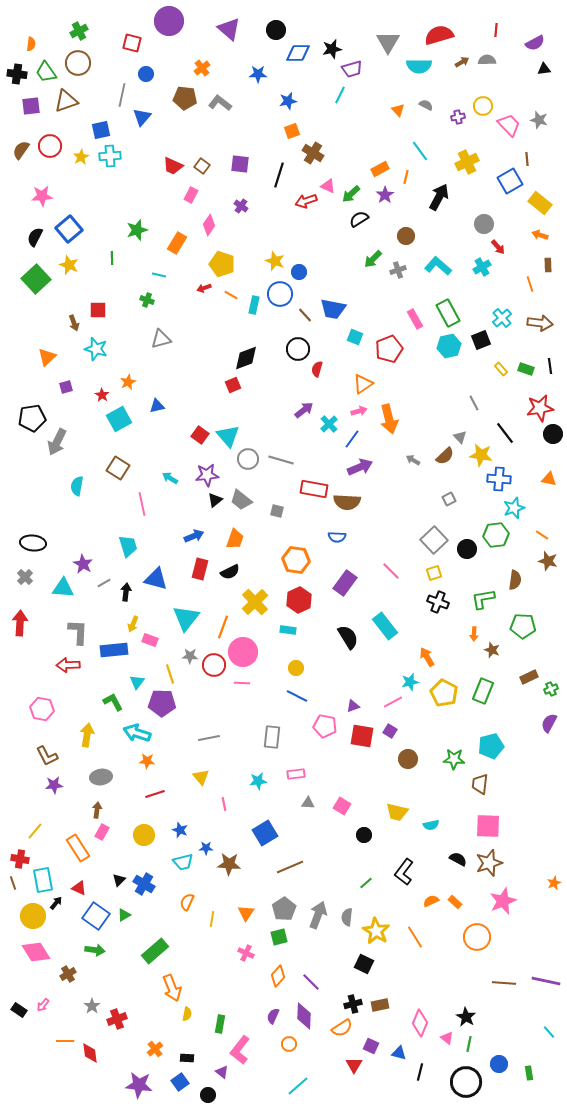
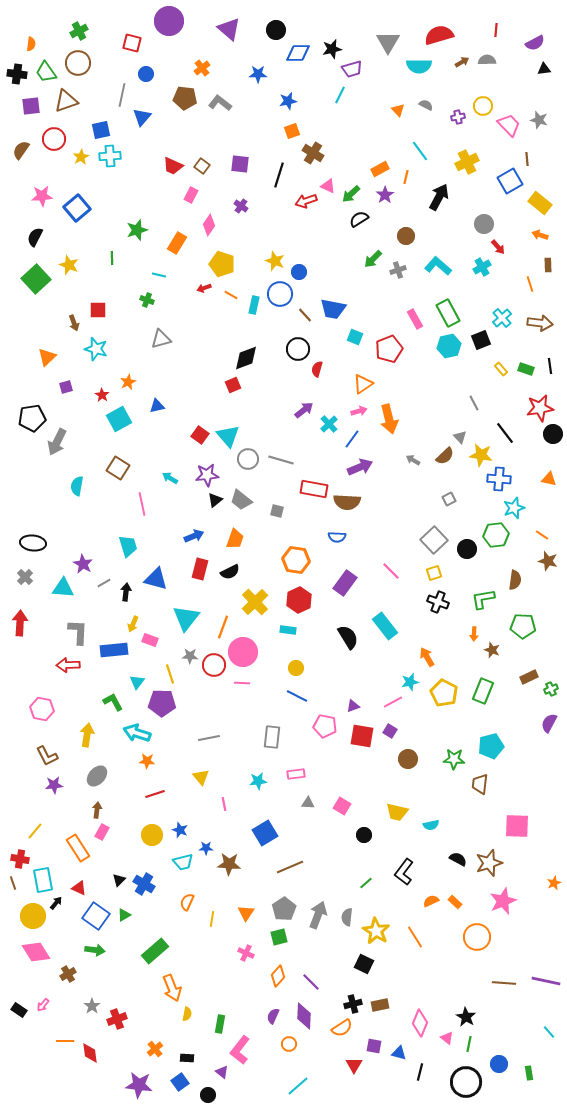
red circle at (50, 146): moved 4 px right, 7 px up
blue square at (69, 229): moved 8 px right, 21 px up
gray ellipse at (101, 777): moved 4 px left, 1 px up; rotated 40 degrees counterclockwise
pink square at (488, 826): moved 29 px right
yellow circle at (144, 835): moved 8 px right
purple square at (371, 1046): moved 3 px right; rotated 14 degrees counterclockwise
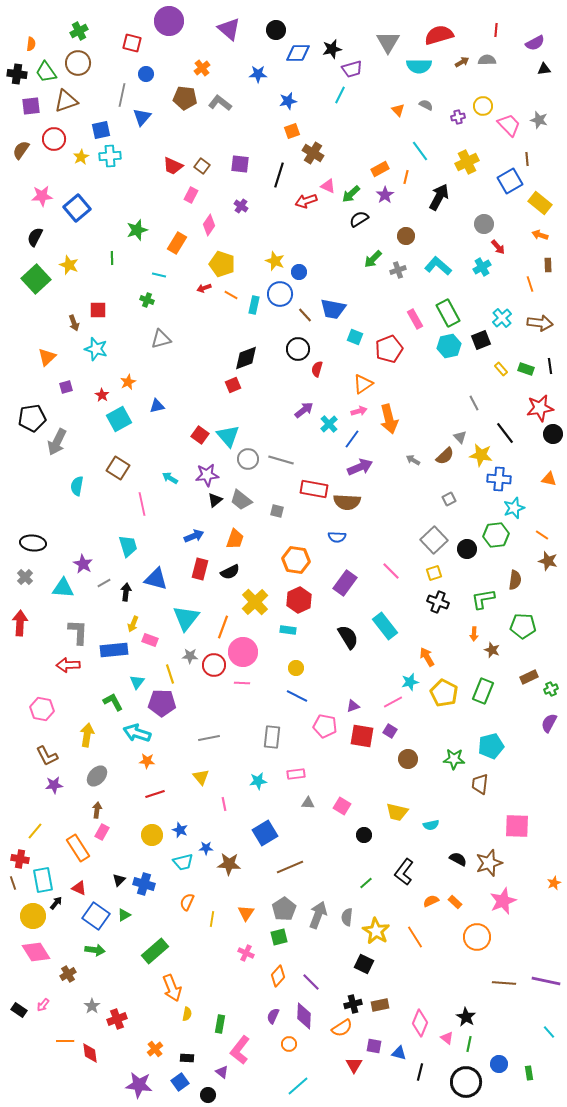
blue cross at (144, 884): rotated 15 degrees counterclockwise
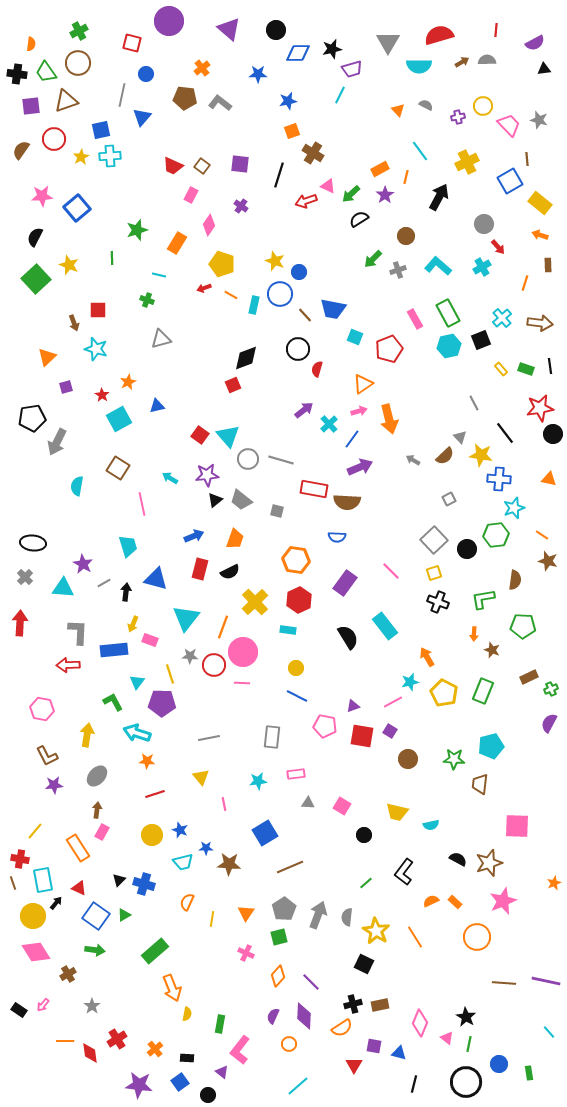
orange line at (530, 284): moved 5 px left, 1 px up; rotated 35 degrees clockwise
red cross at (117, 1019): moved 20 px down; rotated 12 degrees counterclockwise
black line at (420, 1072): moved 6 px left, 12 px down
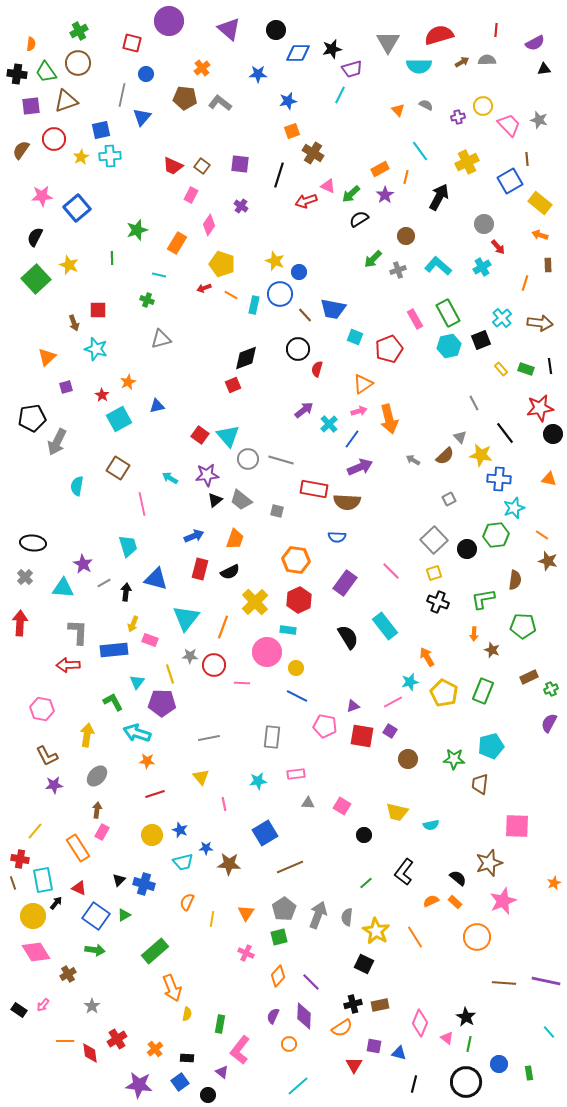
pink circle at (243, 652): moved 24 px right
black semicircle at (458, 859): moved 19 px down; rotated 12 degrees clockwise
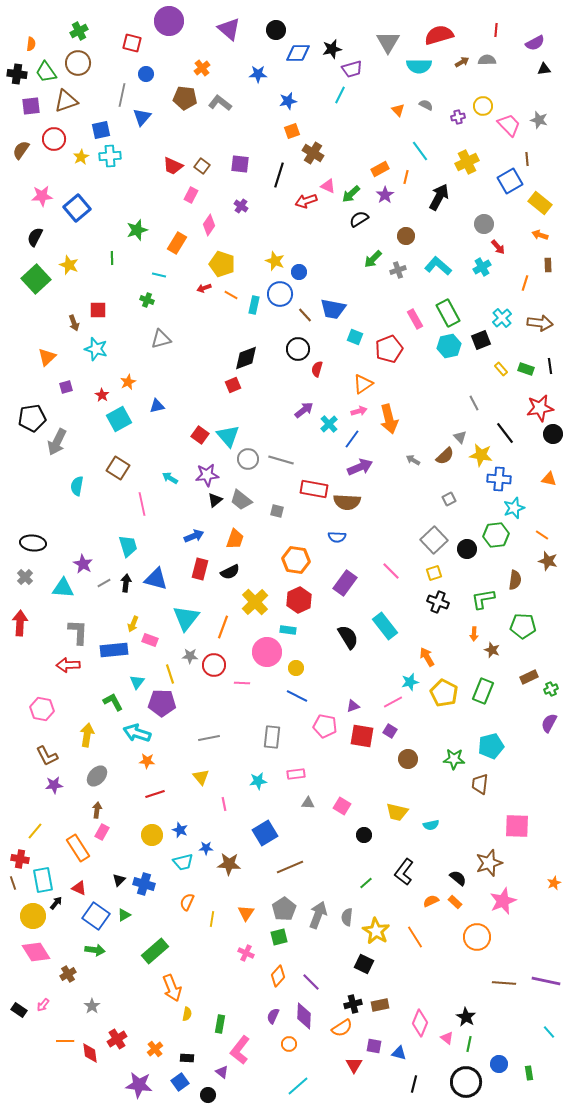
black arrow at (126, 592): moved 9 px up
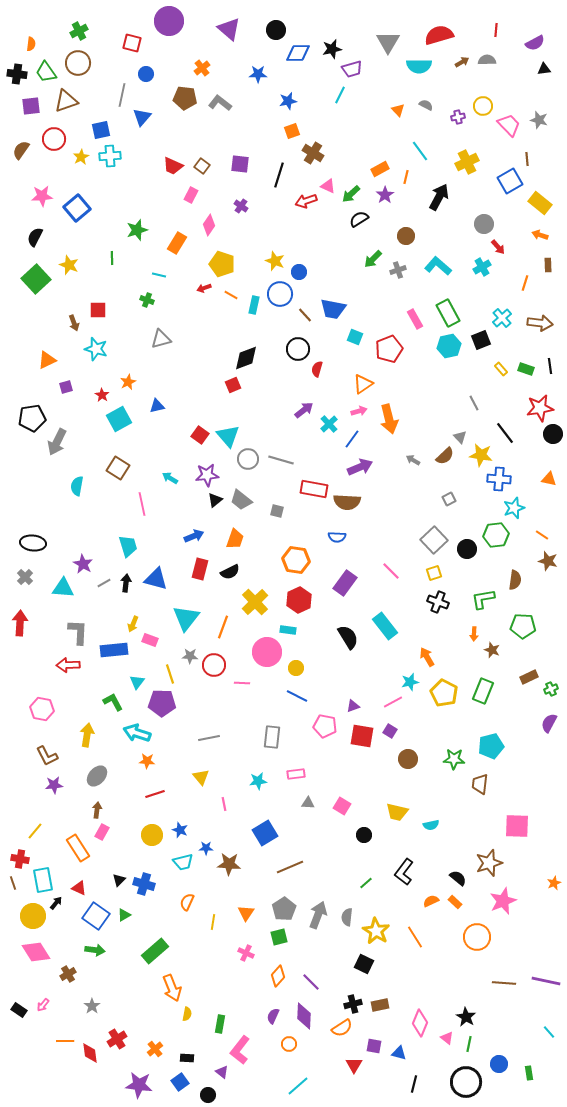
orange triangle at (47, 357): moved 3 px down; rotated 18 degrees clockwise
yellow line at (212, 919): moved 1 px right, 3 px down
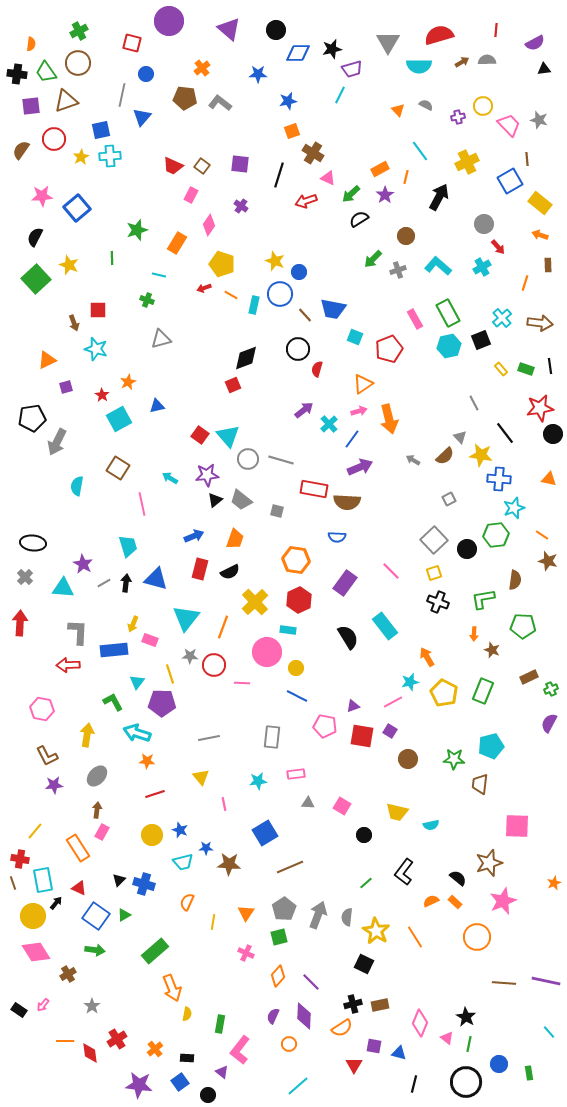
pink triangle at (328, 186): moved 8 px up
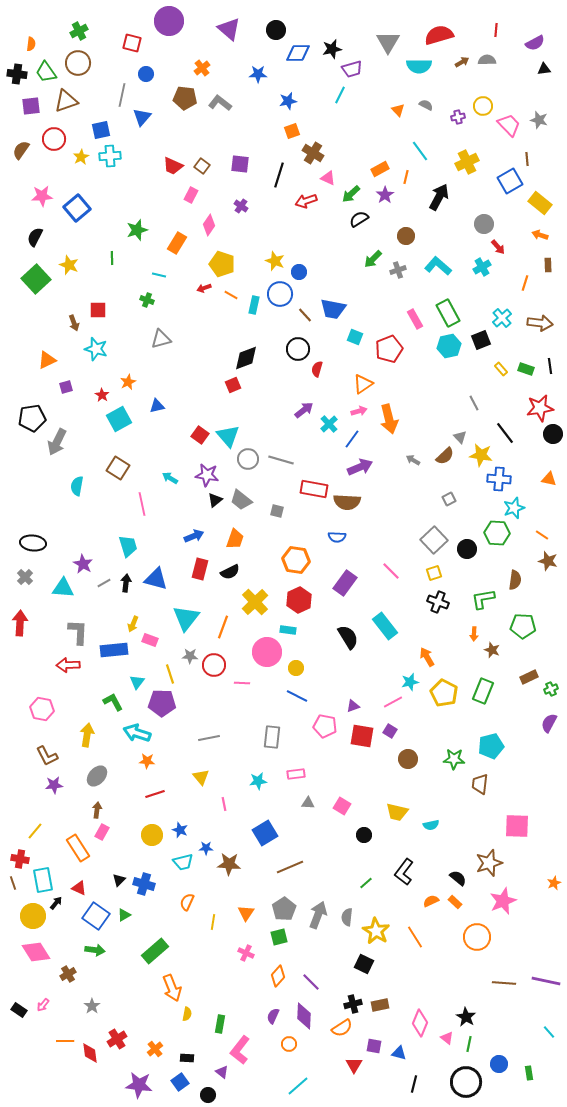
purple star at (207, 475): rotated 15 degrees clockwise
green hexagon at (496, 535): moved 1 px right, 2 px up; rotated 10 degrees clockwise
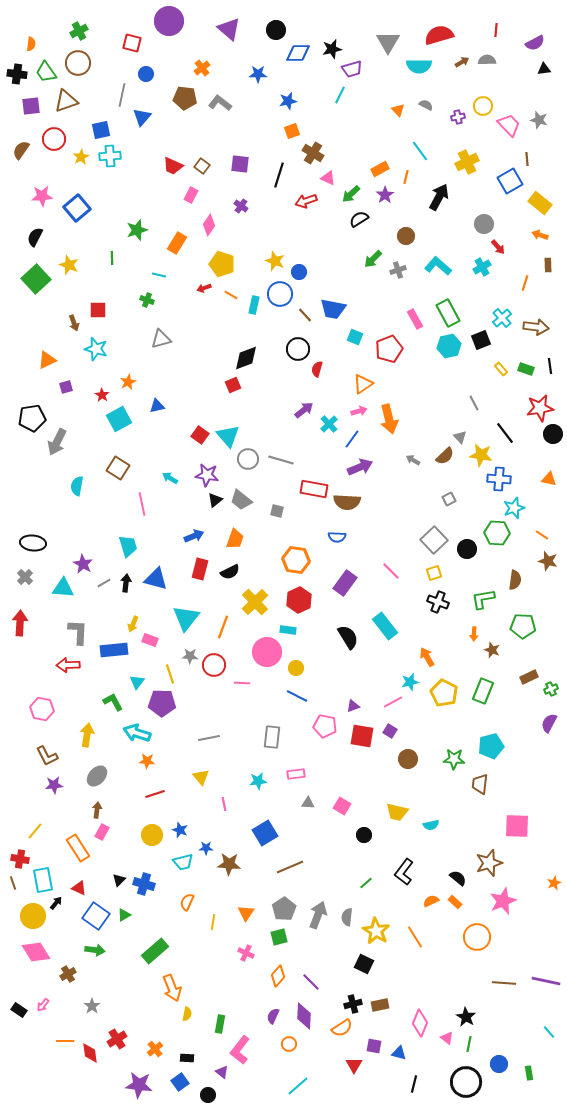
brown arrow at (540, 323): moved 4 px left, 4 px down
